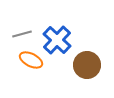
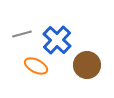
orange ellipse: moved 5 px right, 6 px down
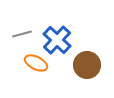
orange ellipse: moved 3 px up
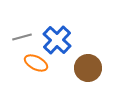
gray line: moved 3 px down
brown circle: moved 1 px right, 3 px down
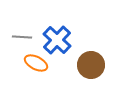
gray line: rotated 18 degrees clockwise
brown circle: moved 3 px right, 3 px up
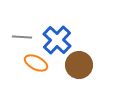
brown circle: moved 12 px left
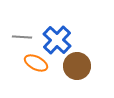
brown circle: moved 2 px left, 1 px down
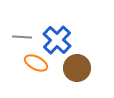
brown circle: moved 2 px down
